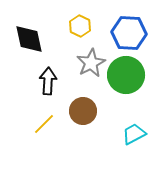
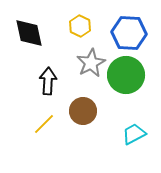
black diamond: moved 6 px up
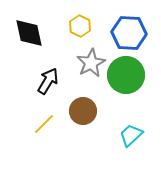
black arrow: rotated 28 degrees clockwise
cyan trapezoid: moved 3 px left, 1 px down; rotated 15 degrees counterclockwise
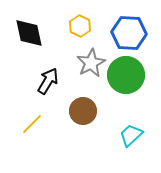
yellow line: moved 12 px left
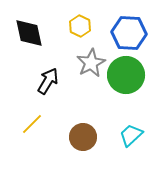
brown circle: moved 26 px down
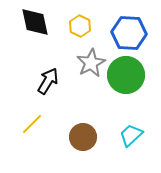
black diamond: moved 6 px right, 11 px up
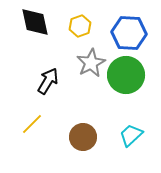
yellow hexagon: rotated 15 degrees clockwise
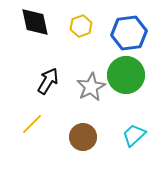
yellow hexagon: moved 1 px right
blue hexagon: rotated 12 degrees counterclockwise
gray star: moved 24 px down
cyan trapezoid: moved 3 px right
